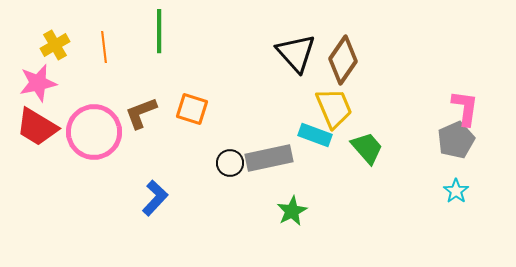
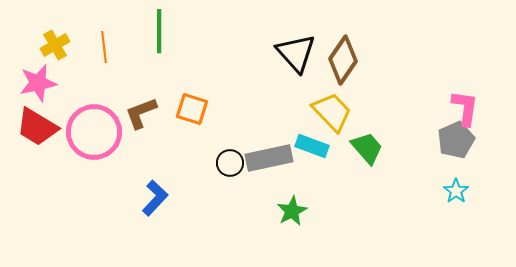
yellow trapezoid: moved 2 px left, 4 px down; rotated 21 degrees counterclockwise
cyan rectangle: moved 3 px left, 11 px down
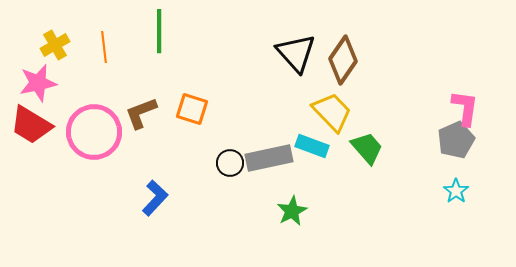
red trapezoid: moved 6 px left, 2 px up
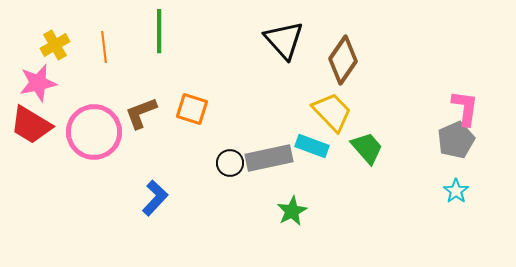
black triangle: moved 12 px left, 13 px up
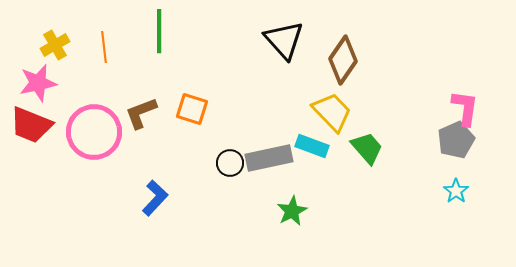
red trapezoid: rotated 9 degrees counterclockwise
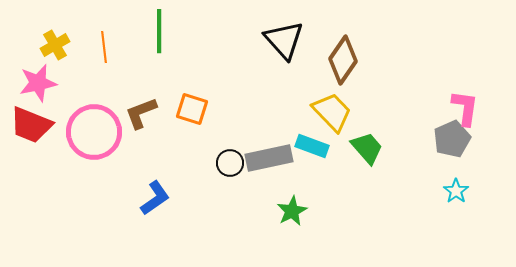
gray pentagon: moved 4 px left, 1 px up
blue L-shape: rotated 12 degrees clockwise
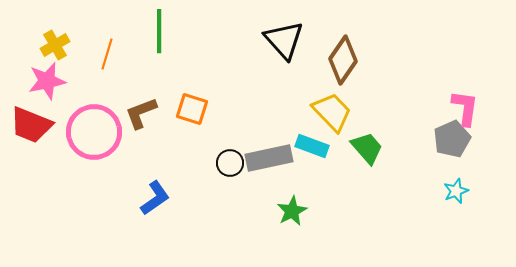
orange line: moved 3 px right, 7 px down; rotated 24 degrees clockwise
pink star: moved 9 px right, 2 px up
cyan star: rotated 15 degrees clockwise
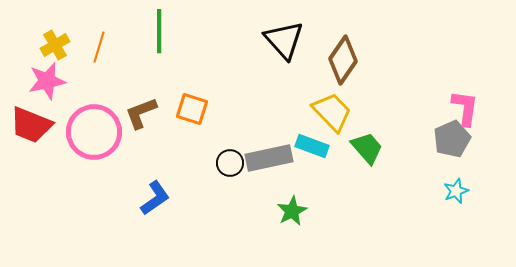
orange line: moved 8 px left, 7 px up
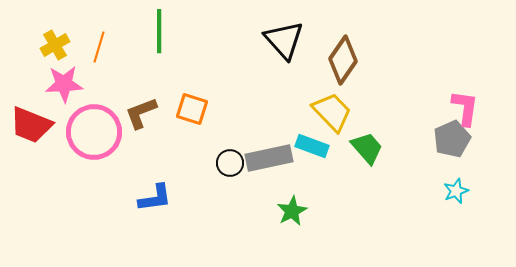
pink star: moved 17 px right, 3 px down; rotated 9 degrees clockwise
blue L-shape: rotated 27 degrees clockwise
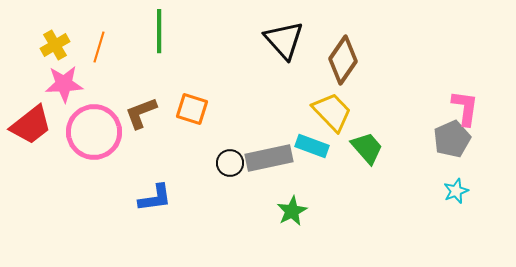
red trapezoid: rotated 60 degrees counterclockwise
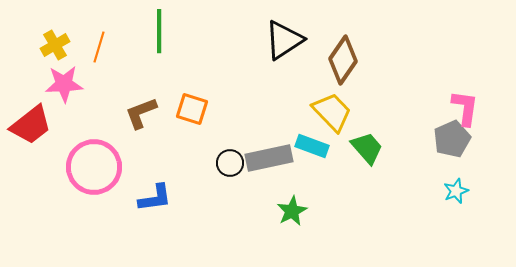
black triangle: rotated 39 degrees clockwise
pink circle: moved 35 px down
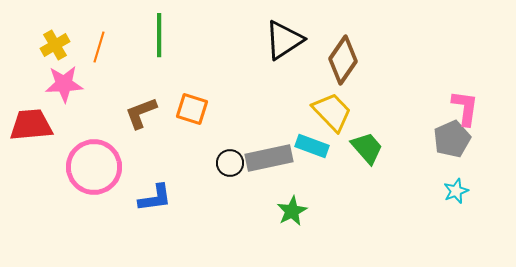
green line: moved 4 px down
red trapezoid: rotated 147 degrees counterclockwise
